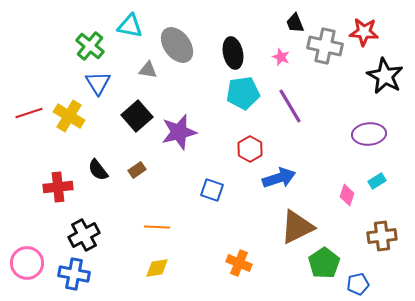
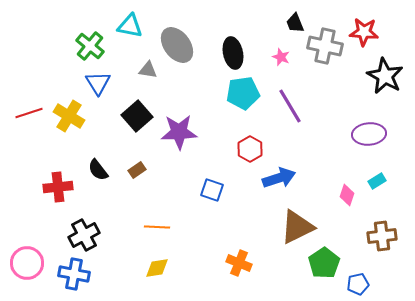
purple star: rotated 12 degrees clockwise
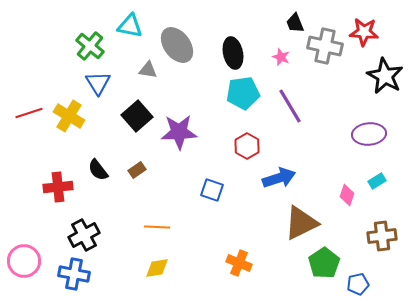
red hexagon: moved 3 px left, 3 px up
brown triangle: moved 4 px right, 4 px up
pink circle: moved 3 px left, 2 px up
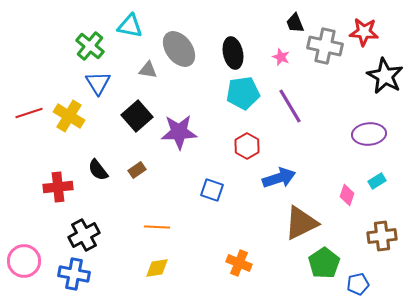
gray ellipse: moved 2 px right, 4 px down
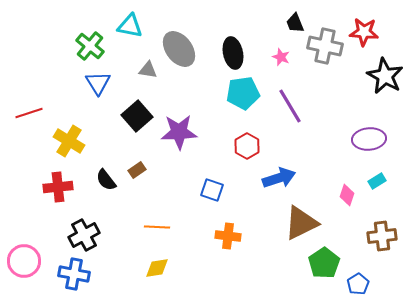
yellow cross: moved 25 px down
purple ellipse: moved 5 px down
black semicircle: moved 8 px right, 10 px down
orange cross: moved 11 px left, 27 px up; rotated 15 degrees counterclockwise
blue pentagon: rotated 20 degrees counterclockwise
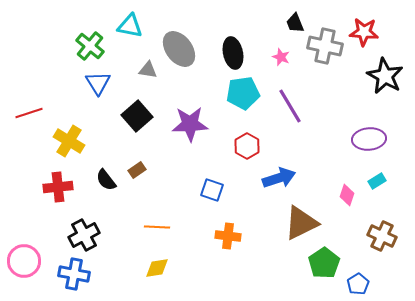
purple star: moved 11 px right, 8 px up
brown cross: rotated 32 degrees clockwise
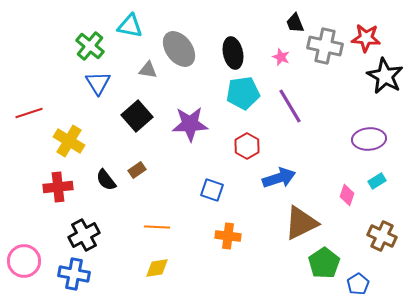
red star: moved 2 px right, 6 px down
